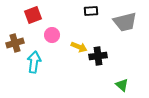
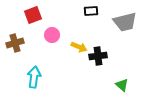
cyan arrow: moved 15 px down
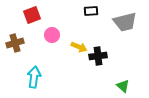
red square: moved 1 px left
green triangle: moved 1 px right, 1 px down
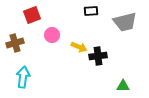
cyan arrow: moved 11 px left
green triangle: rotated 40 degrees counterclockwise
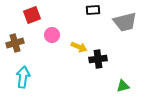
black rectangle: moved 2 px right, 1 px up
black cross: moved 3 px down
green triangle: rotated 16 degrees counterclockwise
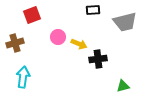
pink circle: moved 6 px right, 2 px down
yellow arrow: moved 3 px up
